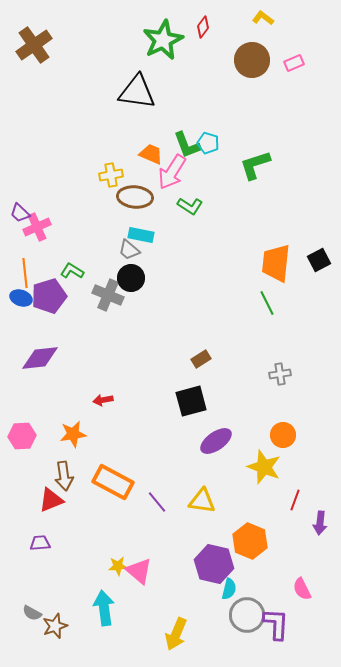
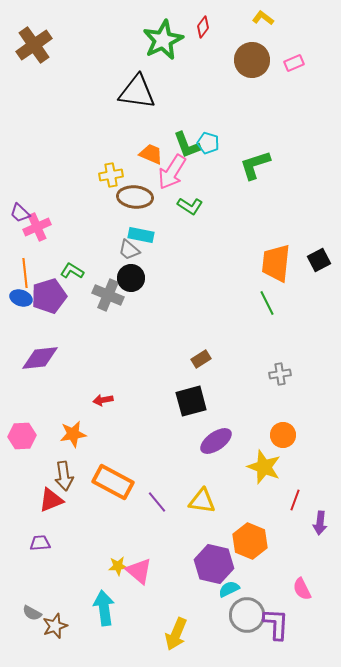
cyan semicircle at (229, 589): rotated 130 degrees counterclockwise
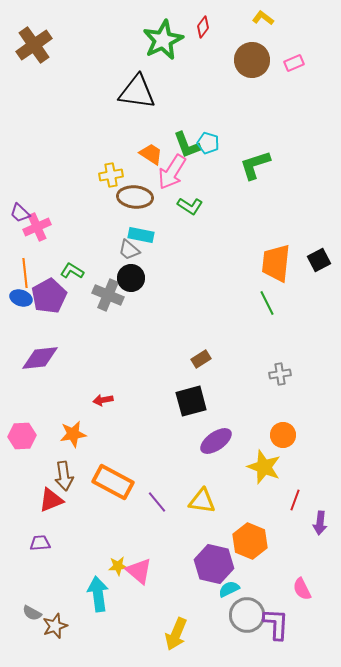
orange trapezoid at (151, 154): rotated 10 degrees clockwise
purple pentagon at (49, 296): rotated 12 degrees counterclockwise
cyan arrow at (104, 608): moved 6 px left, 14 px up
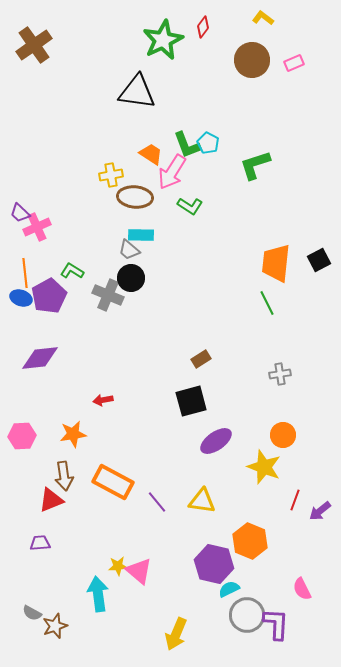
cyan pentagon at (208, 143): rotated 10 degrees clockwise
cyan rectangle at (141, 235): rotated 10 degrees counterclockwise
purple arrow at (320, 523): moved 12 px up; rotated 45 degrees clockwise
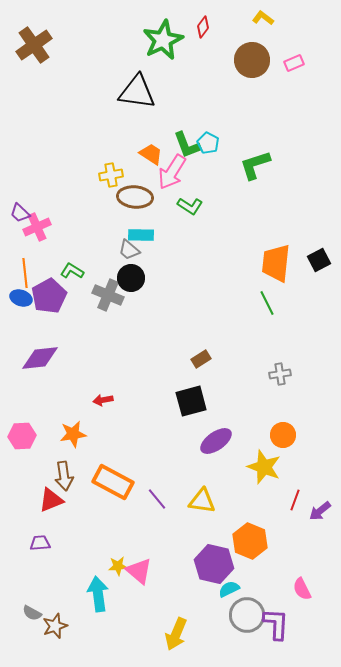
purple line at (157, 502): moved 3 px up
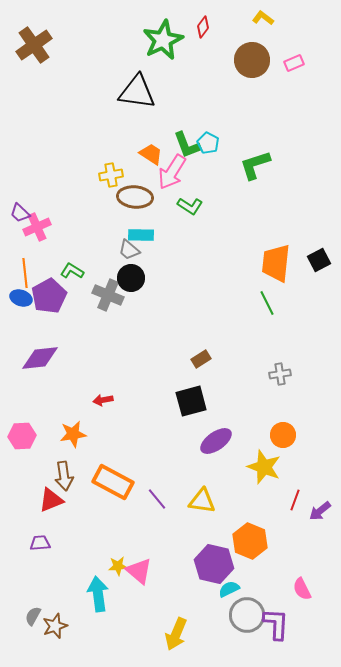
gray semicircle at (32, 613): moved 1 px right, 3 px down; rotated 90 degrees clockwise
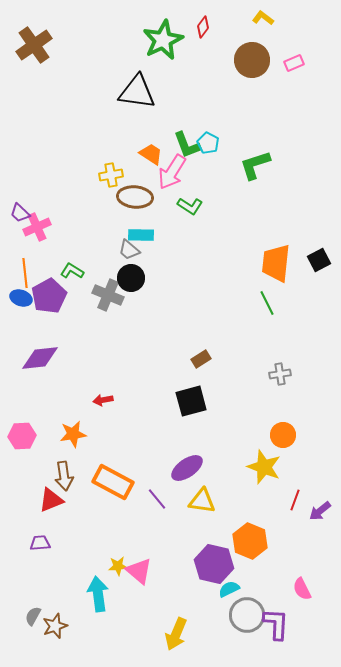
purple ellipse at (216, 441): moved 29 px left, 27 px down
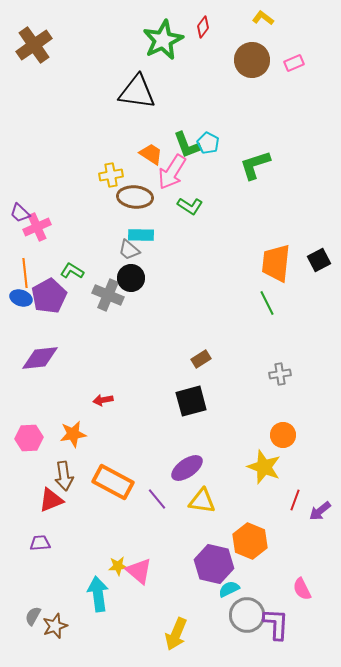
pink hexagon at (22, 436): moved 7 px right, 2 px down
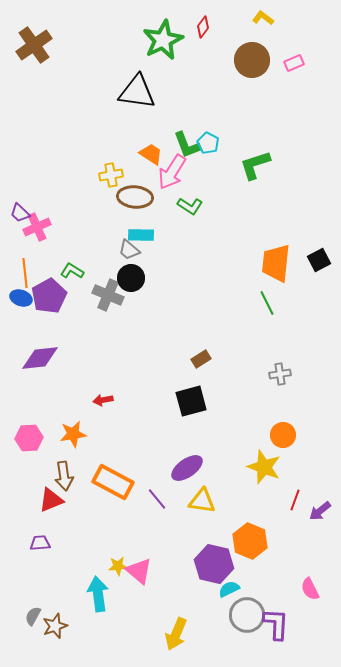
pink semicircle at (302, 589): moved 8 px right
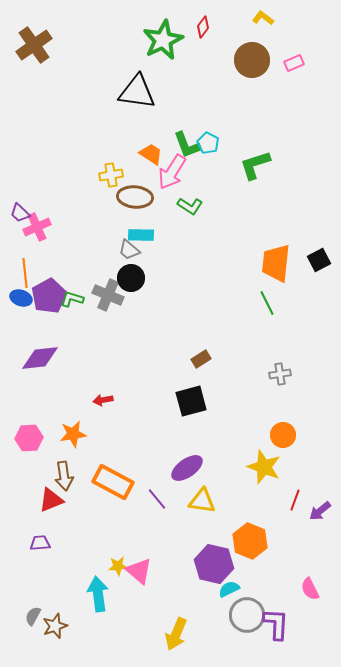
green L-shape at (72, 271): moved 28 px down; rotated 15 degrees counterclockwise
